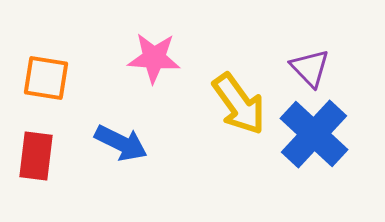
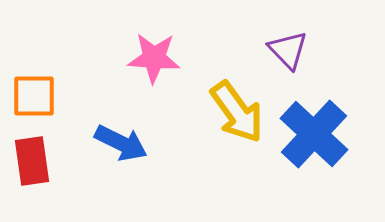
purple triangle: moved 22 px left, 18 px up
orange square: moved 12 px left, 18 px down; rotated 9 degrees counterclockwise
yellow arrow: moved 2 px left, 8 px down
red rectangle: moved 4 px left, 5 px down; rotated 15 degrees counterclockwise
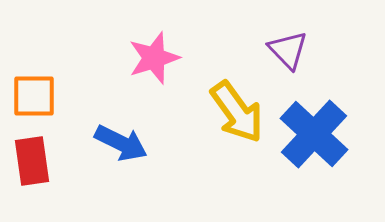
pink star: rotated 22 degrees counterclockwise
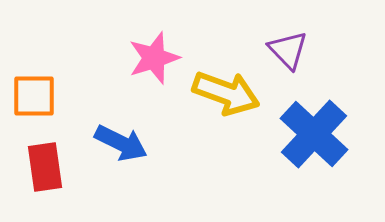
yellow arrow: moved 11 px left, 19 px up; rotated 34 degrees counterclockwise
red rectangle: moved 13 px right, 6 px down
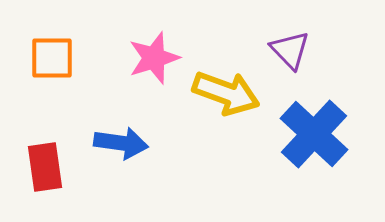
purple triangle: moved 2 px right
orange square: moved 18 px right, 38 px up
blue arrow: rotated 18 degrees counterclockwise
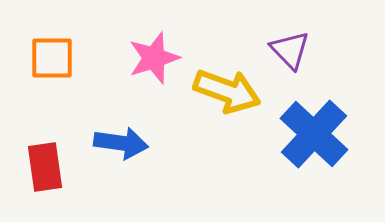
yellow arrow: moved 1 px right, 2 px up
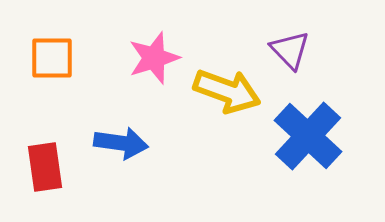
blue cross: moved 6 px left, 2 px down
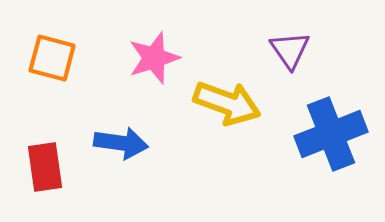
purple triangle: rotated 9 degrees clockwise
orange square: rotated 15 degrees clockwise
yellow arrow: moved 12 px down
blue cross: moved 23 px right, 2 px up; rotated 26 degrees clockwise
